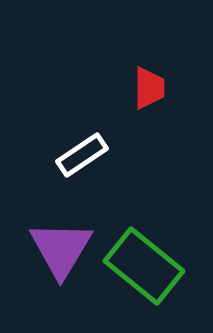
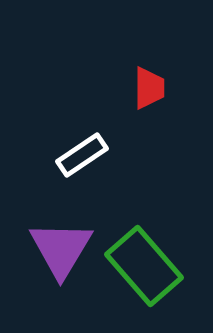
green rectangle: rotated 10 degrees clockwise
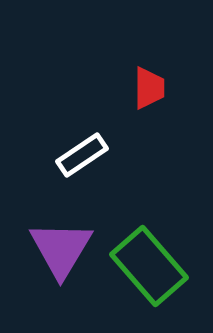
green rectangle: moved 5 px right
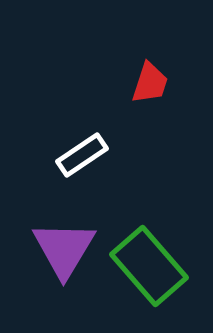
red trapezoid: moved 1 px right, 5 px up; rotated 18 degrees clockwise
purple triangle: moved 3 px right
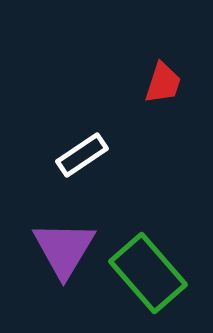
red trapezoid: moved 13 px right
green rectangle: moved 1 px left, 7 px down
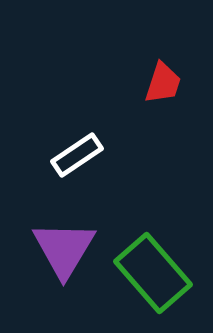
white rectangle: moved 5 px left
green rectangle: moved 5 px right
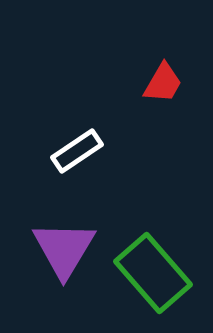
red trapezoid: rotated 12 degrees clockwise
white rectangle: moved 4 px up
